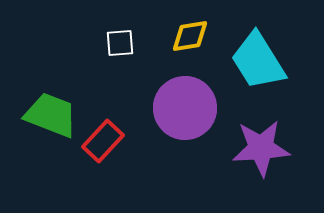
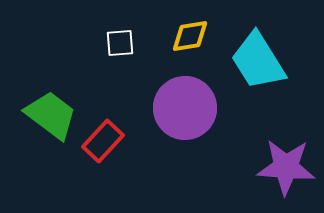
green trapezoid: rotated 16 degrees clockwise
purple star: moved 25 px right, 19 px down; rotated 8 degrees clockwise
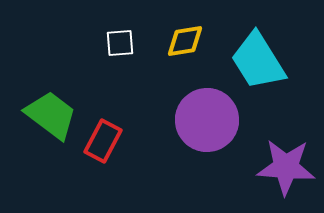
yellow diamond: moved 5 px left, 5 px down
purple circle: moved 22 px right, 12 px down
red rectangle: rotated 15 degrees counterclockwise
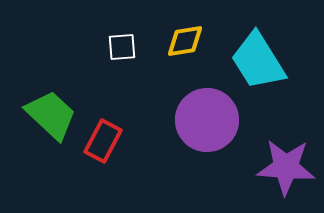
white square: moved 2 px right, 4 px down
green trapezoid: rotated 6 degrees clockwise
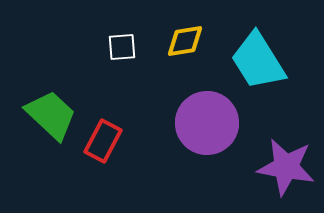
purple circle: moved 3 px down
purple star: rotated 6 degrees clockwise
